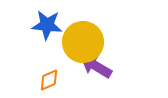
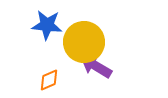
yellow circle: moved 1 px right
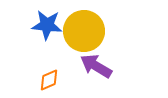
yellow circle: moved 11 px up
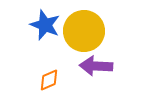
blue star: moved 2 px left; rotated 16 degrees clockwise
purple arrow: rotated 28 degrees counterclockwise
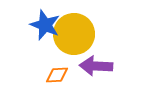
yellow circle: moved 10 px left, 3 px down
orange diamond: moved 8 px right, 5 px up; rotated 20 degrees clockwise
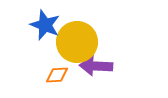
yellow circle: moved 3 px right, 8 px down
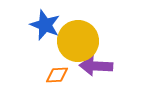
yellow circle: moved 1 px right, 1 px up
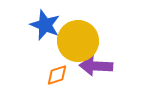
orange diamond: rotated 15 degrees counterclockwise
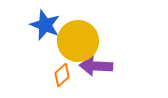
orange diamond: moved 5 px right; rotated 25 degrees counterclockwise
